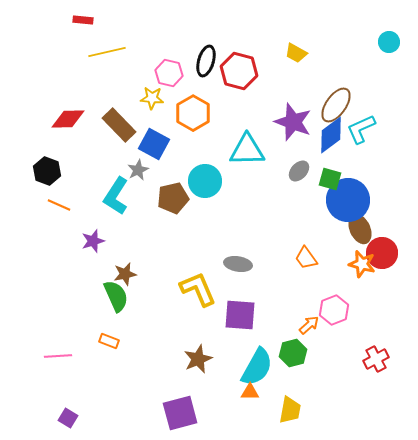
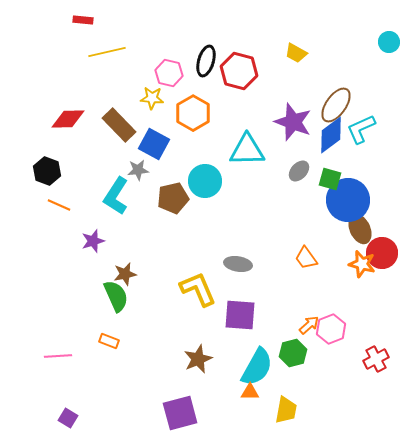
gray star at (138, 170): rotated 20 degrees clockwise
pink hexagon at (334, 310): moved 3 px left, 19 px down
yellow trapezoid at (290, 410): moved 4 px left
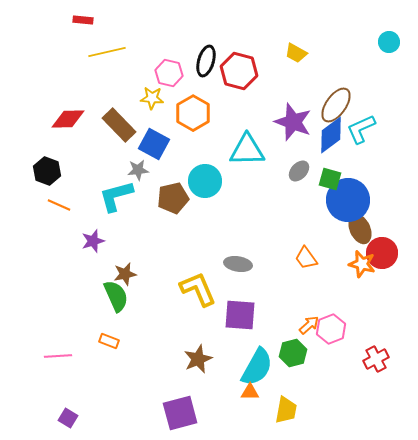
cyan L-shape at (116, 196): rotated 42 degrees clockwise
